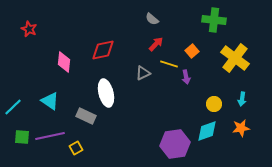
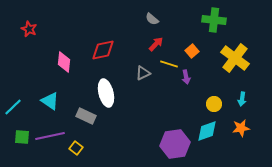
yellow square: rotated 24 degrees counterclockwise
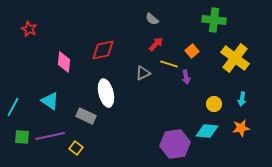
cyan line: rotated 18 degrees counterclockwise
cyan diamond: rotated 25 degrees clockwise
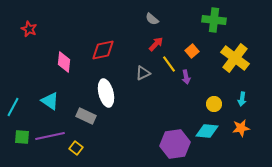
yellow line: rotated 36 degrees clockwise
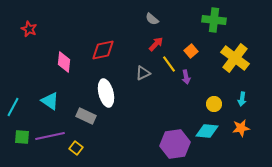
orange square: moved 1 px left
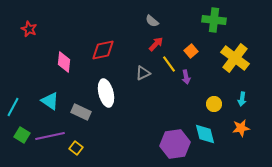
gray semicircle: moved 2 px down
gray rectangle: moved 5 px left, 4 px up
cyan diamond: moved 2 px left, 3 px down; rotated 70 degrees clockwise
green square: moved 2 px up; rotated 28 degrees clockwise
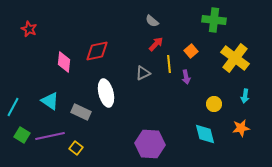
red diamond: moved 6 px left, 1 px down
yellow line: rotated 30 degrees clockwise
cyan arrow: moved 3 px right, 3 px up
purple hexagon: moved 25 px left; rotated 12 degrees clockwise
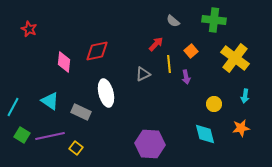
gray semicircle: moved 21 px right
gray triangle: moved 1 px down
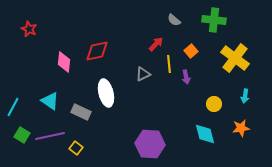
gray semicircle: moved 1 px right, 1 px up
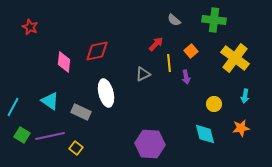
red star: moved 1 px right, 2 px up
yellow line: moved 1 px up
